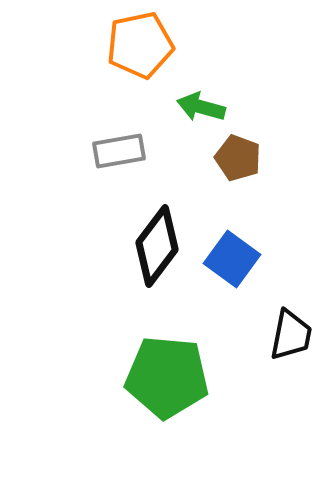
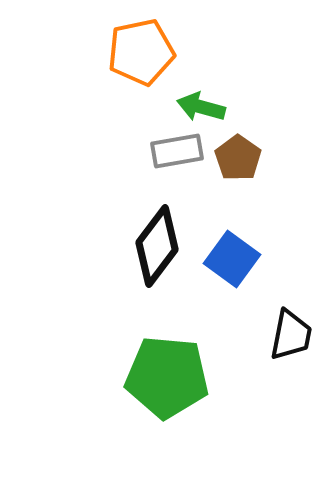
orange pentagon: moved 1 px right, 7 px down
gray rectangle: moved 58 px right
brown pentagon: rotated 15 degrees clockwise
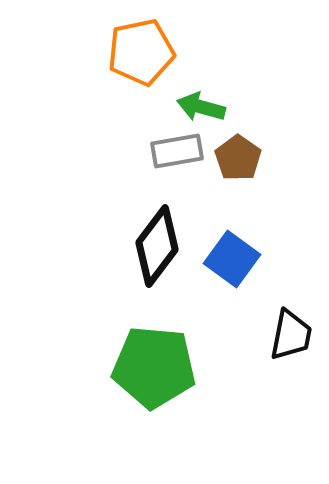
green pentagon: moved 13 px left, 10 px up
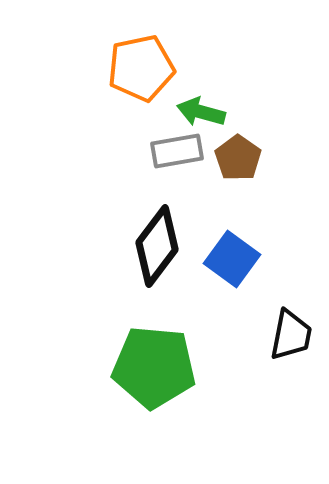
orange pentagon: moved 16 px down
green arrow: moved 5 px down
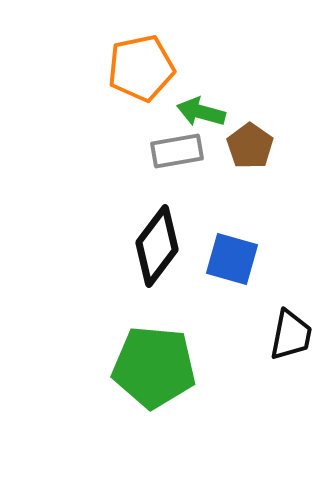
brown pentagon: moved 12 px right, 12 px up
blue square: rotated 20 degrees counterclockwise
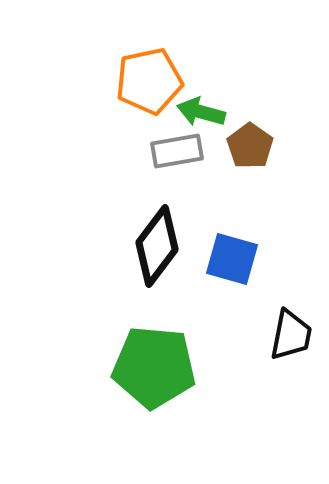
orange pentagon: moved 8 px right, 13 px down
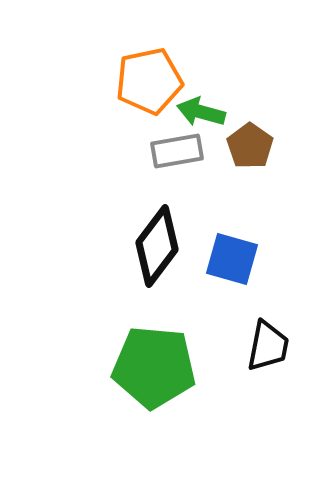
black trapezoid: moved 23 px left, 11 px down
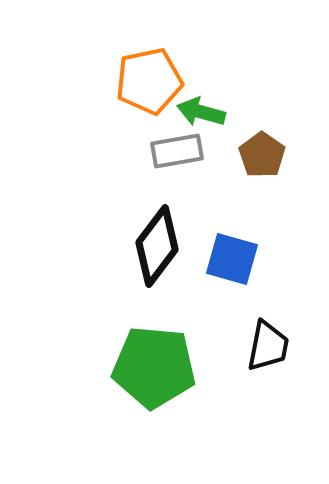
brown pentagon: moved 12 px right, 9 px down
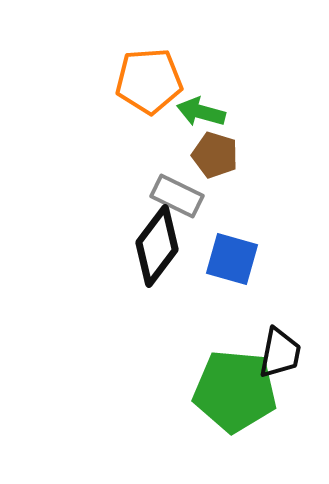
orange pentagon: rotated 8 degrees clockwise
gray rectangle: moved 45 px down; rotated 36 degrees clockwise
brown pentagon: moved 47 px left; rotated 18 degrees counterclockwise
black trapezoid: moved 12 px right, 7 px down
green pentagon: moved 81 px right, 24 px down
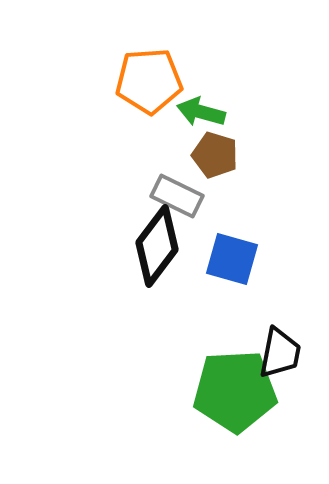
green pentagon: rotated 8 degrees counterclockwise
